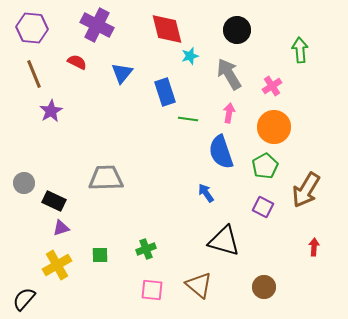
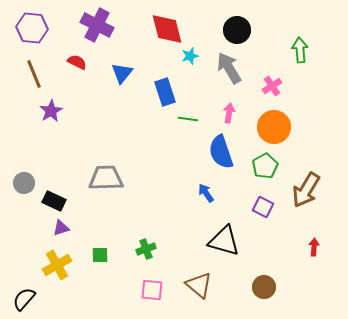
gray arrow: moved 6 px up
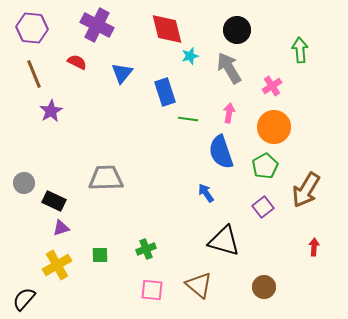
purple square: rotated 25 degrees clockwise
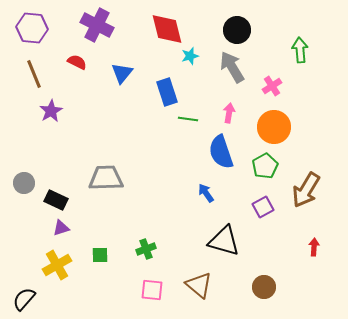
gray arrow: moved 3 px right, 1 px up
blue rectangle: moved 2 px right
black rectangle: moved 2 px right, 1 px up
purple square: rotated 10 degrees clockwise
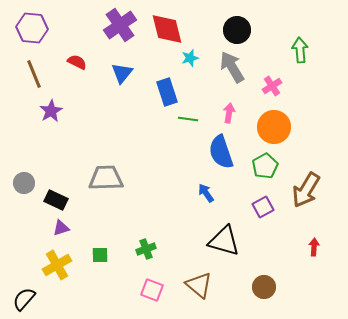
purple cross: moved 23 px right; rotated 28 degrees clockwise
cyan star: moved 2 px down
pink square: rotated 15 degrees clockwise
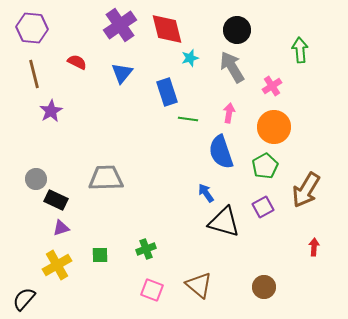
brown line: rotated 8 degrees clockwise
gray circle: moved 12 px right, 4 px up
black triangle: moved 19 px up
